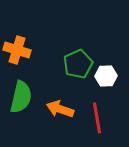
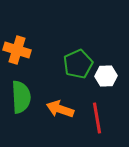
green semicircle: rotated 16 degrees counterclockwise
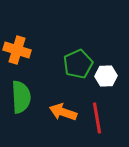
orange arrow: moved 3 px right, 3 px down
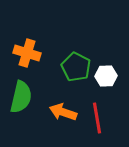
orange cross: moved 10 px right, 3 px down
green pentagon: moved 2 px left, 3 px down; rotated 20 degrees counterclockwise
green semicircle: rotated 16 degrees clockwise
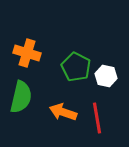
white hexagon: rotated 15 degrees clockwise
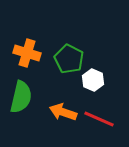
green pentagon: moved 7 px left, 8 px up
white hexagon: moved 13 px left, 4 px down; rotated 10 degrees clockwise
red line: moved 2 px right, 1 px down; rotated 56 degrees counterclockwise
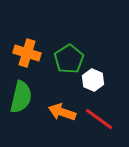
green pentagon: rotated 12 degrees clockwise
orange arrow: moved 1 px left
red line: rotated 12 degrees clockwise
